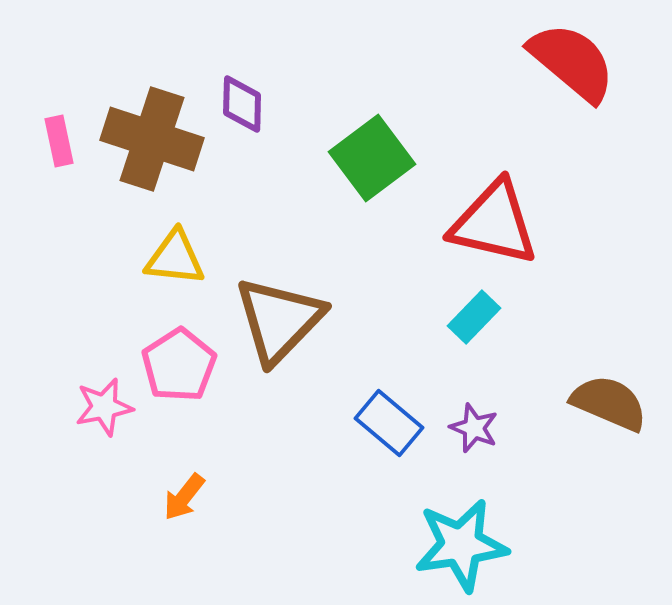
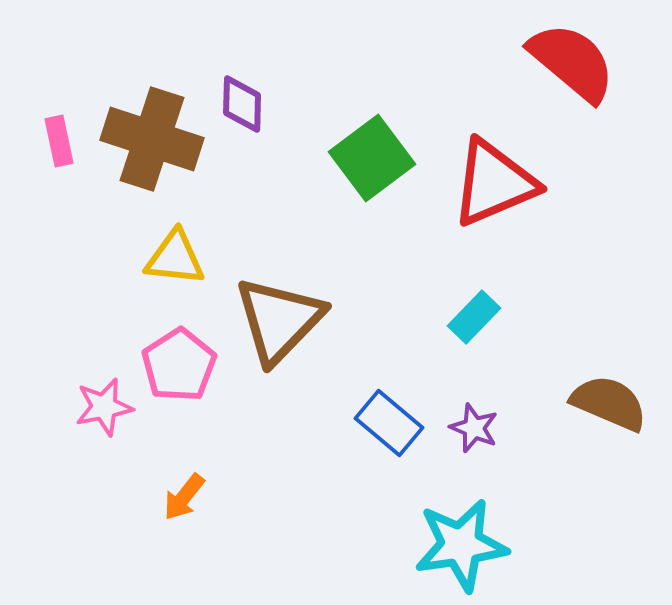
red triangle: moved 40 px up; rotated 36 degrees counterclockwise
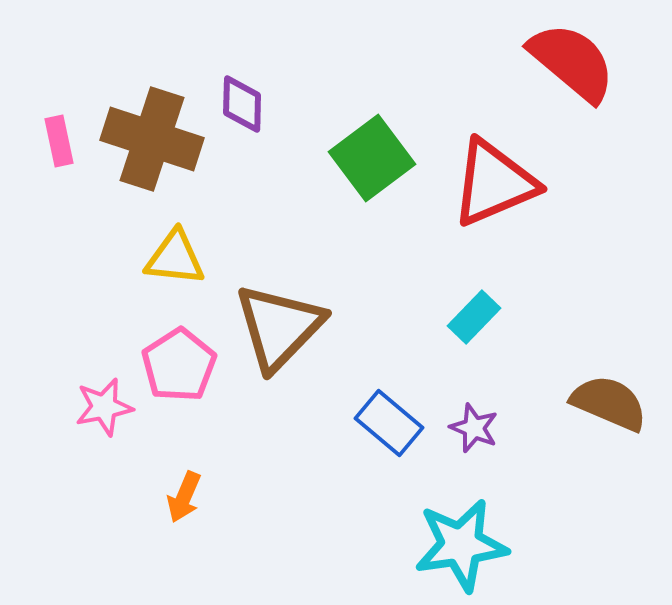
brown triangle: moved 7 px down
orange arrow: rotated 15 degrees counterclockwise
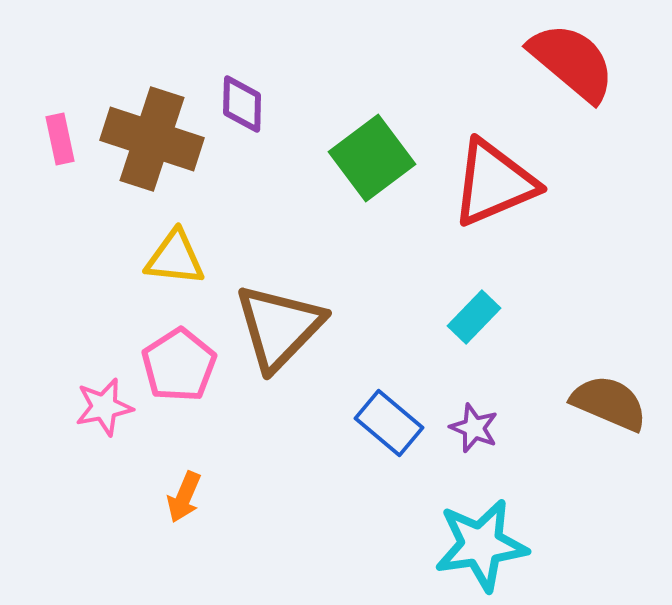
pink rectangle: moved 1 px right, 2 px up
cyan star: moved 20 px right
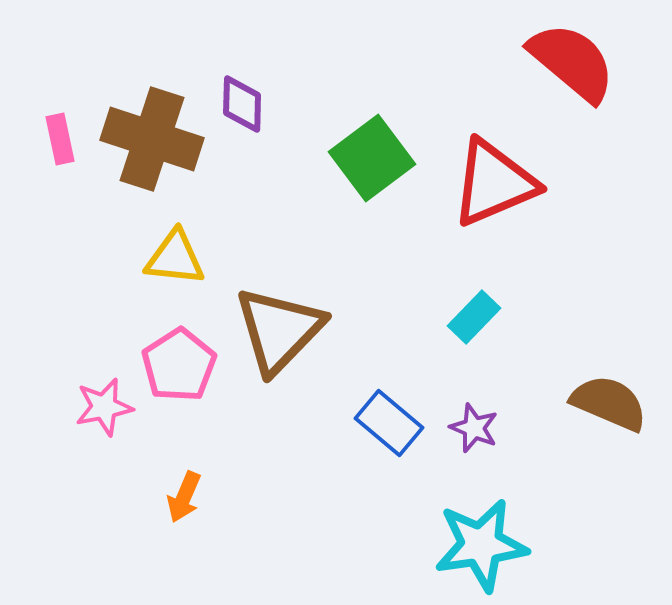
brown triangle: moved 3 px down
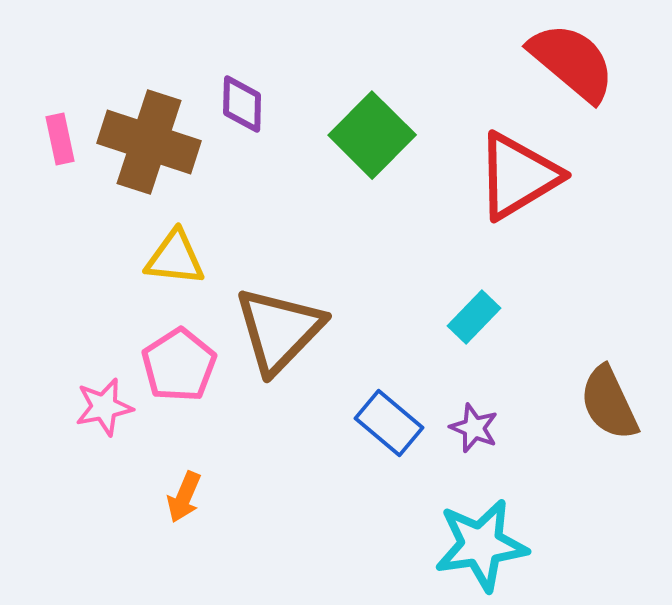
brown cross: moved 3 px left, 3 px down
green square: moved 23 px up; rotated 8 degrees counterclockwise
red triangle: moved 24 px right, 7 px up; rotated 8 degrees counterclockwise
brown semicircle: rotated 138 degrees counterclockwise
